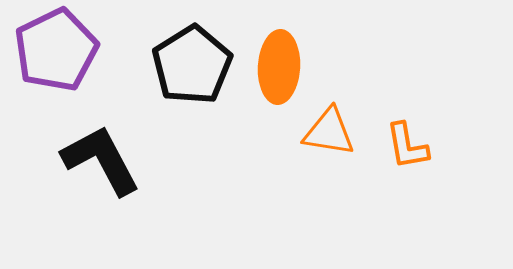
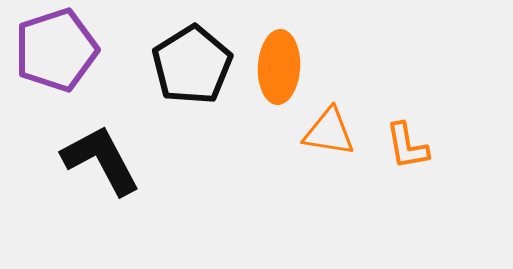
purple pentagon: rotated 8 degrees clockwise
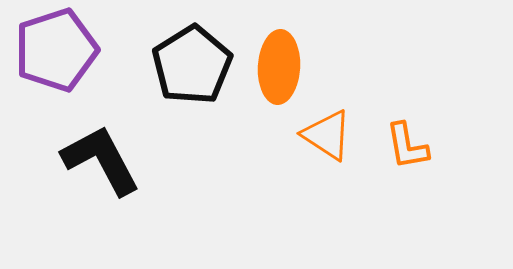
orange triangle: moved 2 px left, 3 px down; rotated 24 degrees clockwise
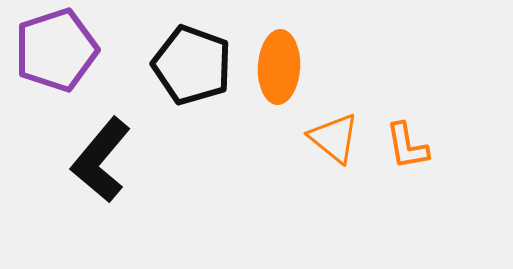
black pentagon: rotated 20 degrees counterclockwise
orange triangle: moved 7 px right, 3 px down; rotated 6 degrees clockwise
black L-shape: rotated 112 degrees counterclockwise
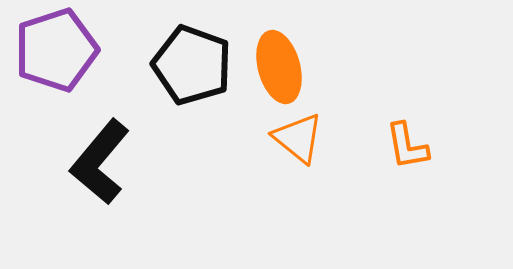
orange ellipse: rotated 18 degrees counterclockwise
orange triangle: moved 36 px left
black L-shape: moved 1 px left, 2 px down
